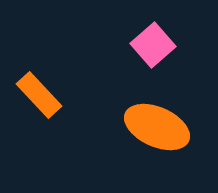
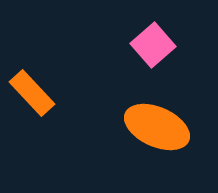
orange rectangle: moved 7 px left, 2 px up
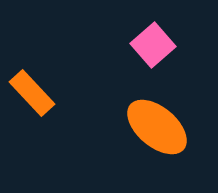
orange ellipse: rotated 16 degrees clockwise
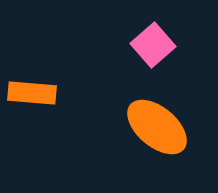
orange rectangle: rotated 42 degrees counterclockwise
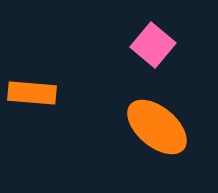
pink square: rotated 9 degrees counterclockwise
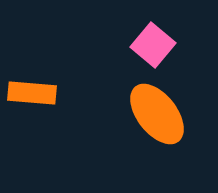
orange ellipse: moved 13 px up; rotated 12 degrees clockwise
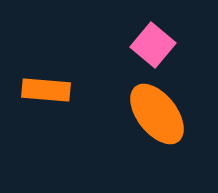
orange rectangle: moved 14 px right, 3 px up
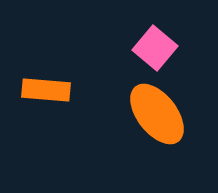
pink square: moved 2 px right, 3 px down
